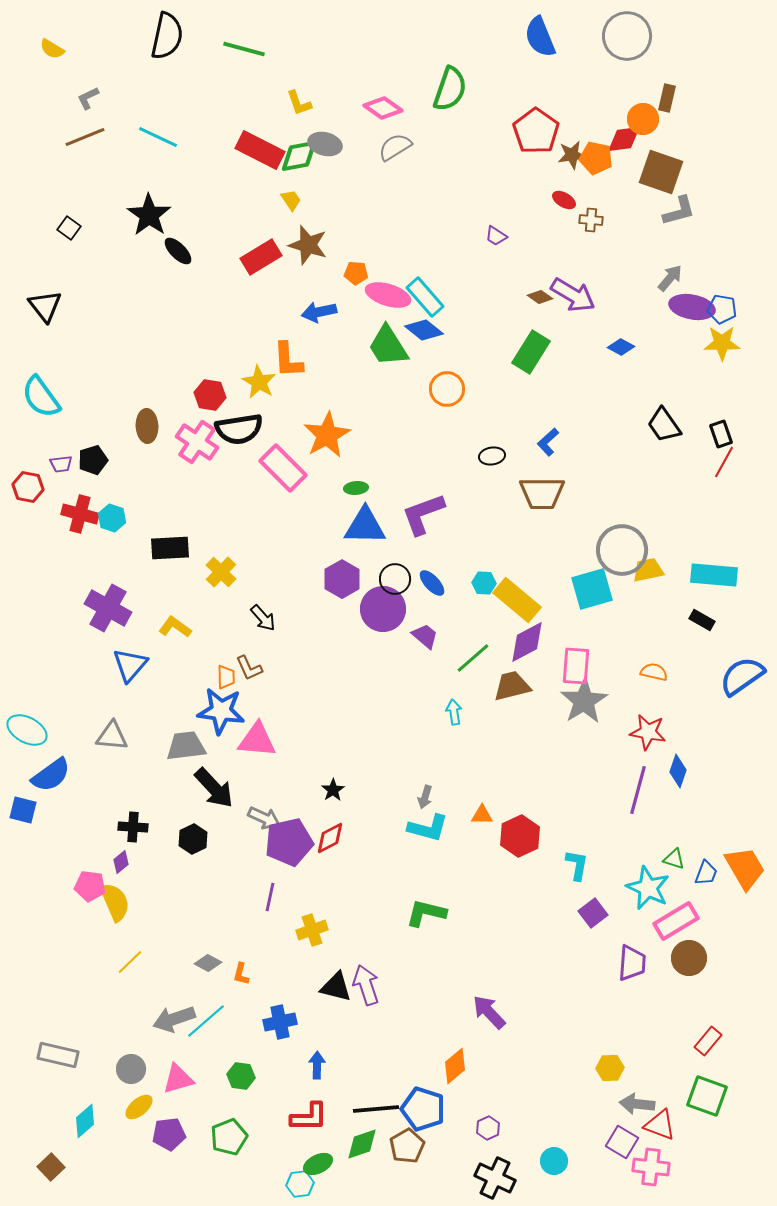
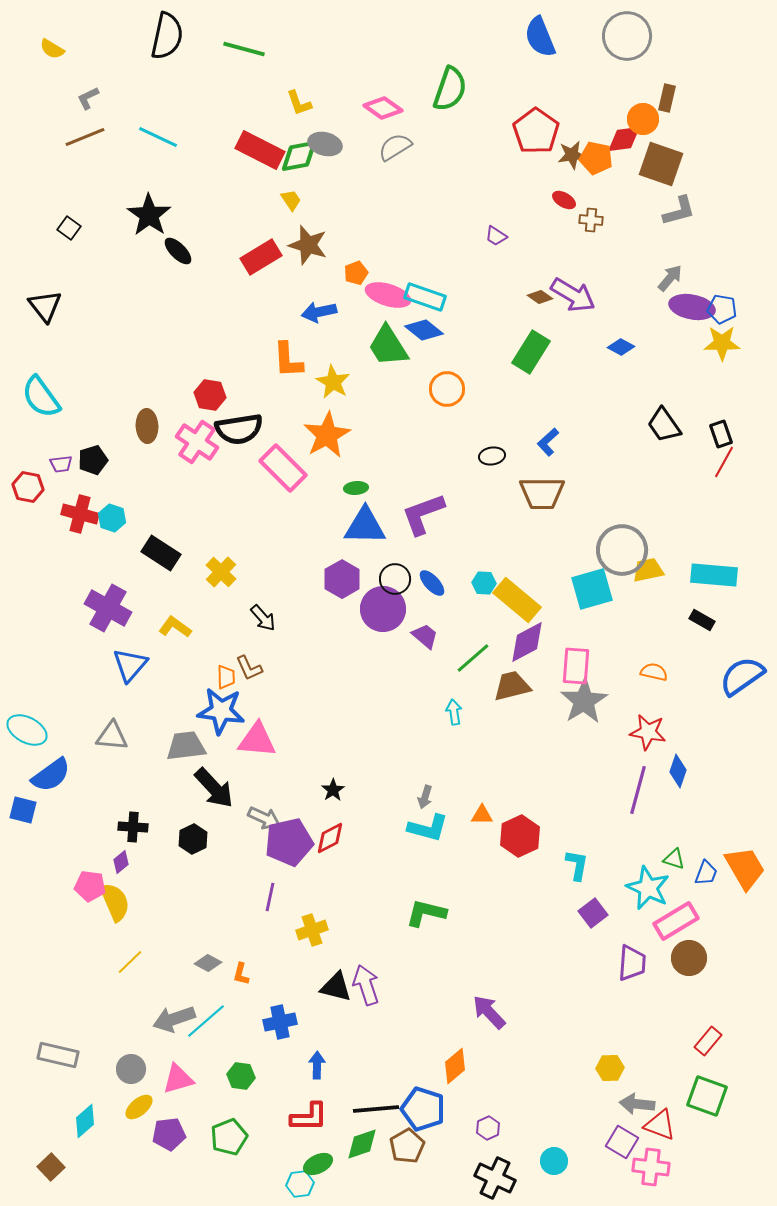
brown square at (661, 172): moved 8 px up
orange pentagon at (356, 273): rotated 25 degrees counterclockwise
cyan rectangle at (425, 297): rotated 30 degrees counterclockwise
yellow star at (259, 382): moved 74 px right
black rectangle at (170, 548): moved 9 px left, 5 px down; rotated 36 degrees clockwise
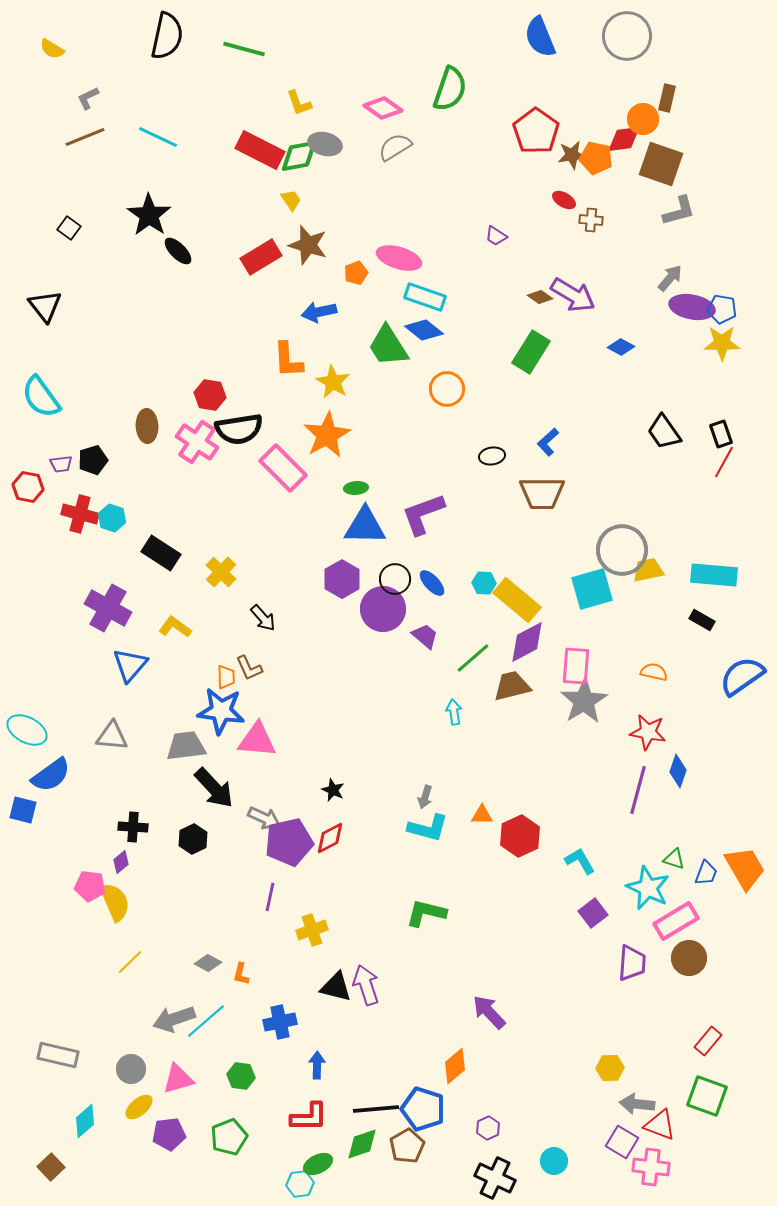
pink ellipse at (388, 295): moved 11 px right, 37 px up
black trapezoid at (664, 425): moved 7 px down
black star at (333, 790): rotated 15 degrees counterclockwise
cyan L-shape at (577, 865): moved 3 px right, 4 px up; rotated 40 degrees counterclockwise
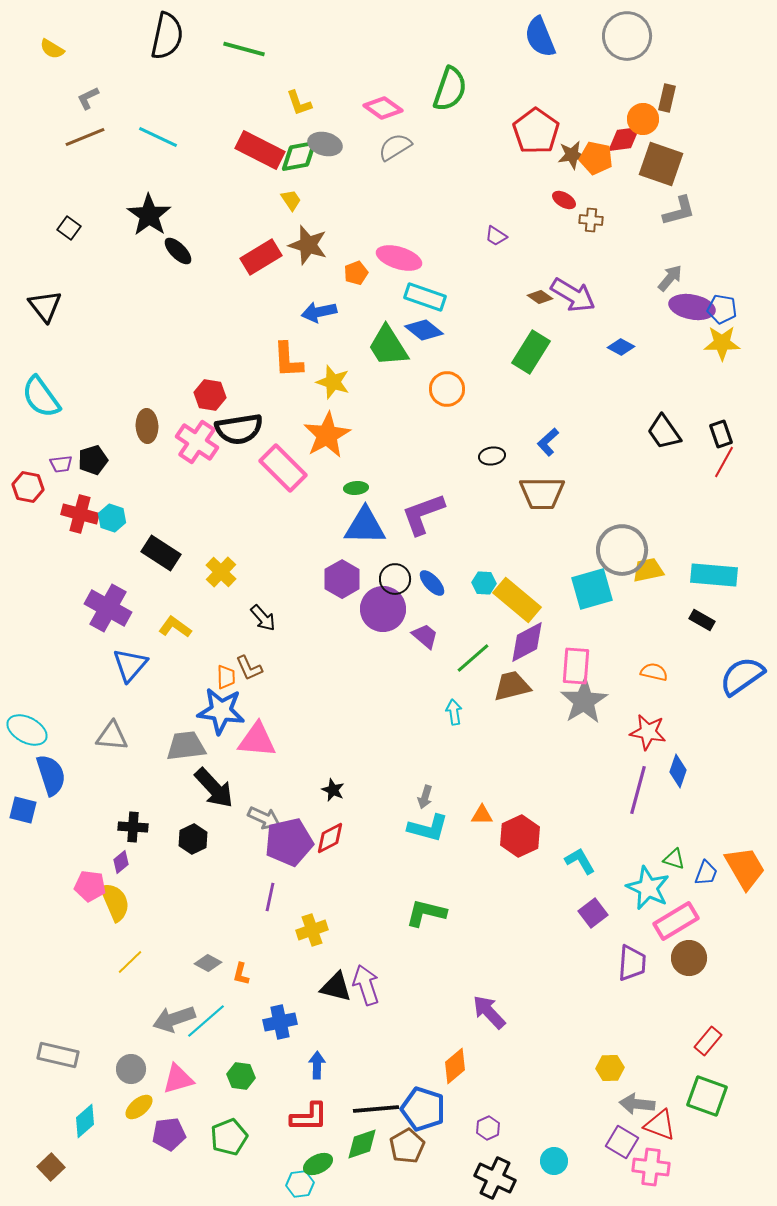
yellow star at (333, 382): rotated 12 degrees counterclockwise
blue semicircle at (51, 775): rotated 72 degrees counterclockwise
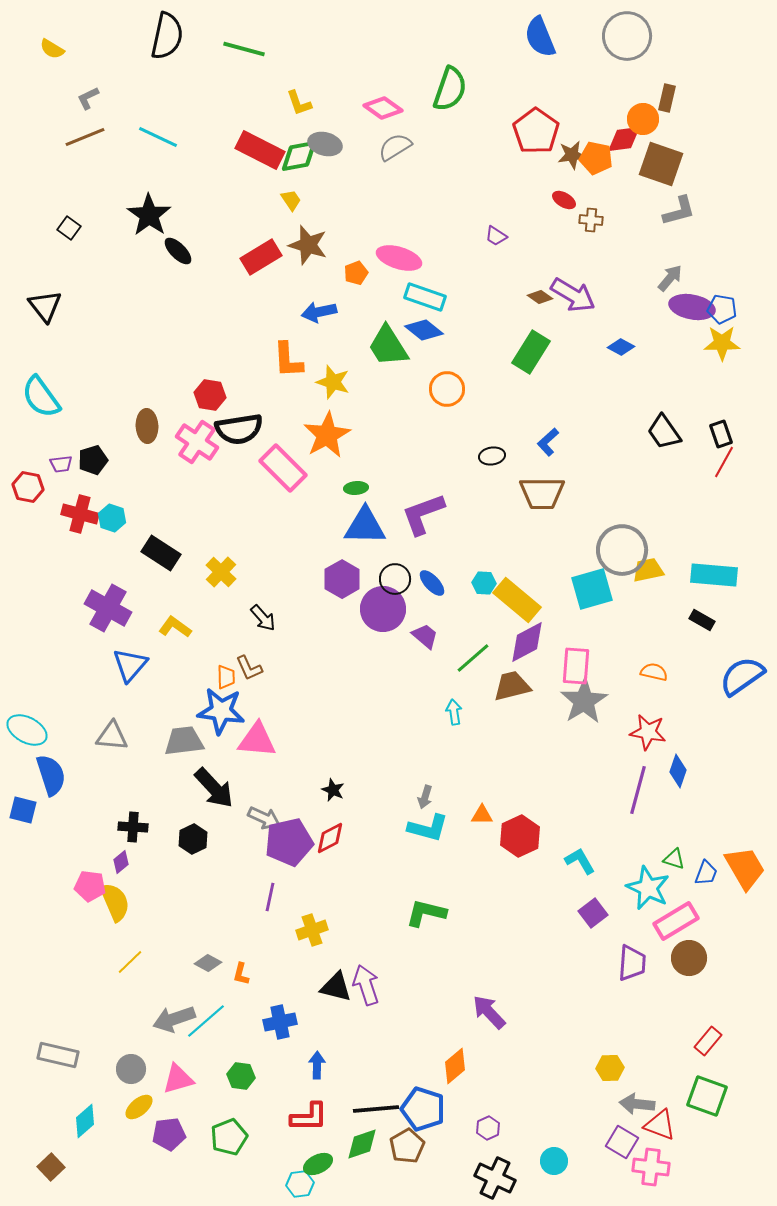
gray trapezoid at (186, 746): moved 2 px left, 5 px up
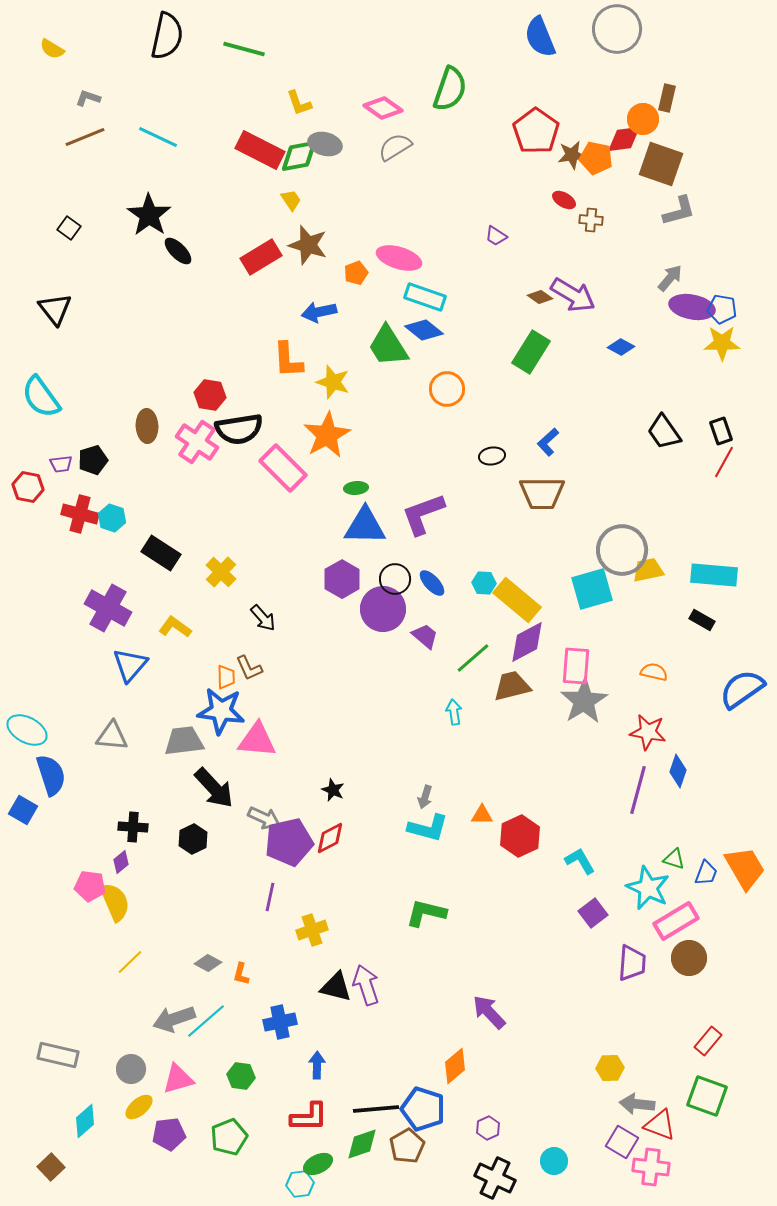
gray circle at (627, 36): moved 10 px left, 7 px up
gray L-shape at (88, 98): rotated 45 degrees clockwise
black triangle at (45, 306): moved 10 px right, 3 px down
black rectangle at (721, 434): moved 3 px up
blue semicircle at (742, 676): moved 13 px down
blue square at (23, 810): rotated 16 degrees clockwise
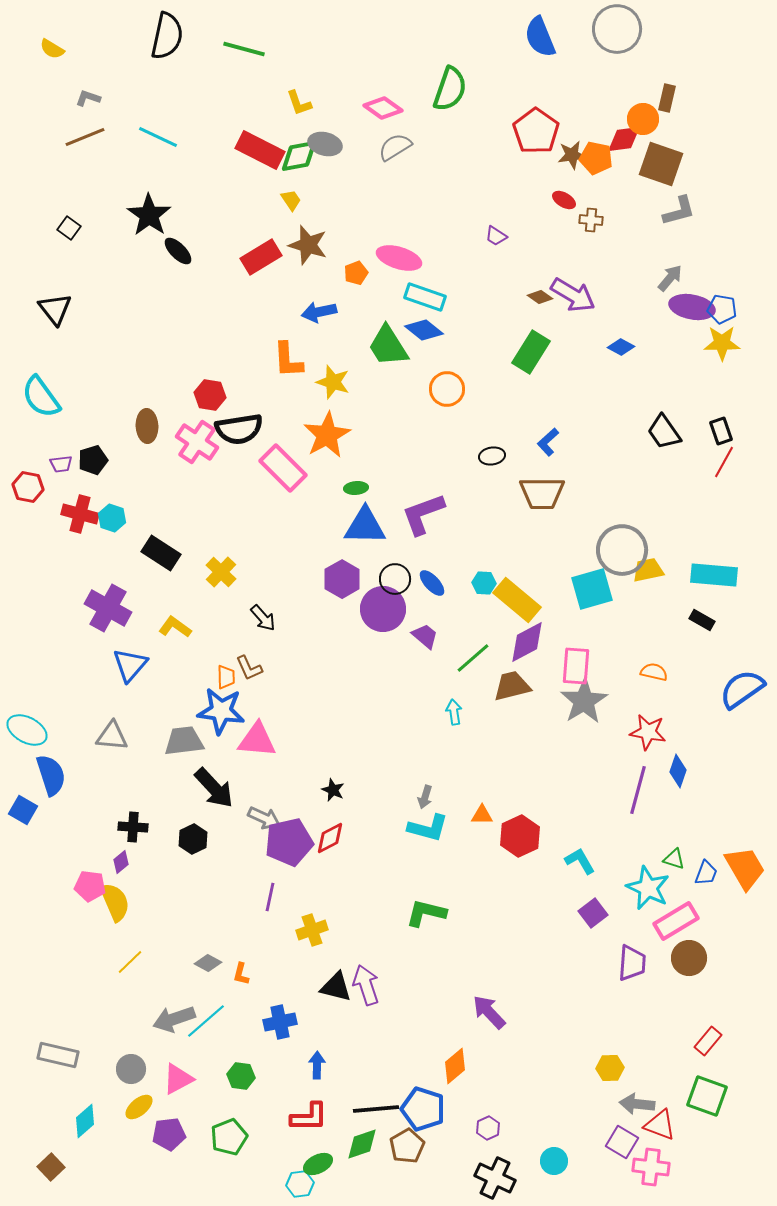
pink triangle at (178, 1079): rotated 12 degrees counterclockwise
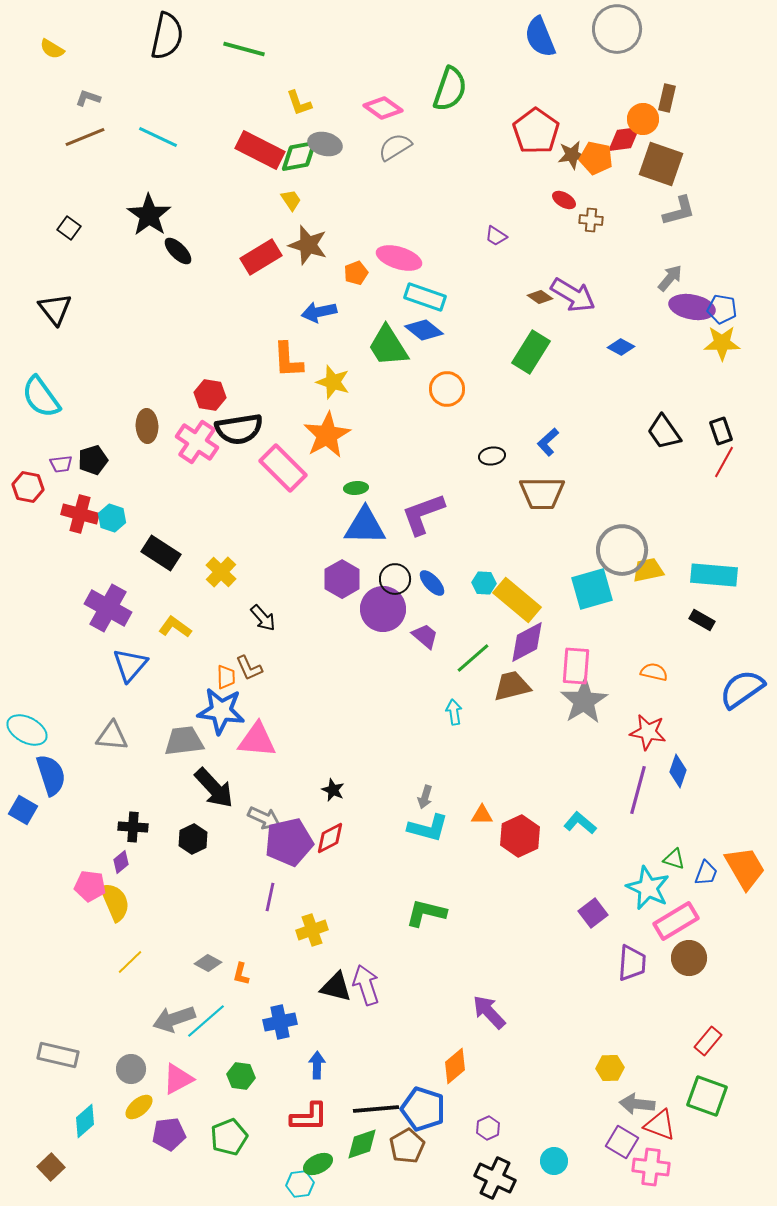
cyan L-shape at (580, 861): moved 38 px up; rotated 20 degrees counterclockwise
